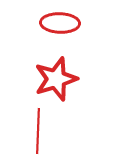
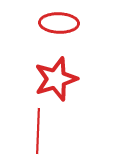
red ellipse: moved 1 px left
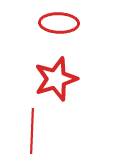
red line: moved 6 px left
